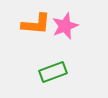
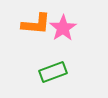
pink star: moved 2 px left, 2 px down; rotated 12 degrees counterclockwise
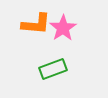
green rectangle: moved 3 px up
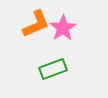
orange L-shape: rotated 28 degrees counterclockwise
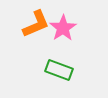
green rectangle: moved 6 px right, 1 px down; rotated 40 degrees clockwise
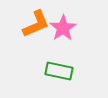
green rectangle: moved 1 px down; rotated 8 degrees counterclockwise
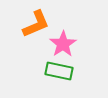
pink star: moved 16 px down
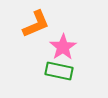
pink star: moved 3 px down
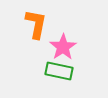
orange L-shape: rotated 56 degrees counterclockwise
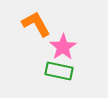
orange L-shape: rotated 40 degrees counterclockwise
